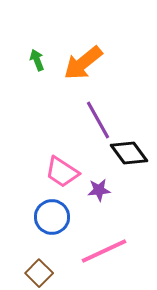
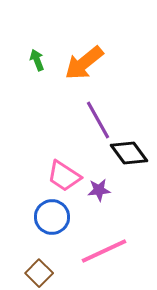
orange arrow: moved 1 px right
pink trapezoid: moved 2 px right, 4 px down
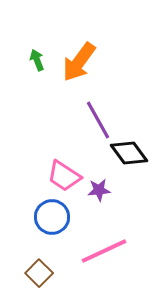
orange arrow: moved 5 px left, 1 px up; rotated 15 degrees counterclockwise
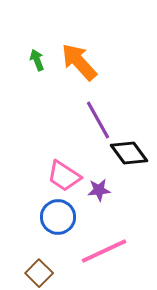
orange arrow: rotated 102 degrees clockwise
blue circle: moved 6 px right
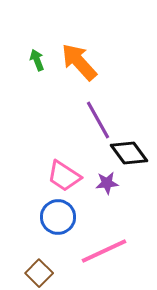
purple star: moved 8 px right, 7 px up
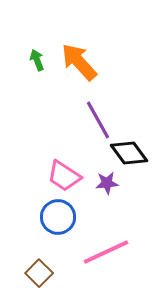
pink line: moved 2 px right, 1 px down
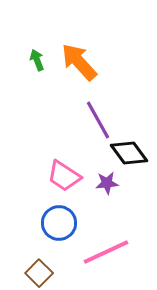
blue circle: moved 1 px right, 6 px down
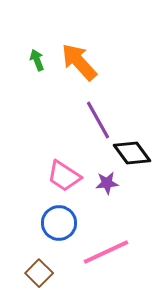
black diamond: moved 3 px right
